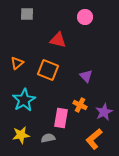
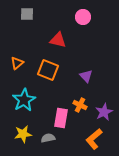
pink circle: moved 2 px left
yellow star: moved 2 px right, 1 px up
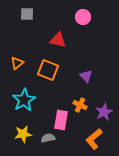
pink rectangle: moved 2 px down
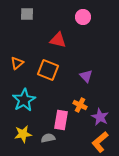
purple star: moved 4 px left, 5 px down; rotated 18 degrees counterclockwise
orange L-shape: moved 6 px right, 3 px down
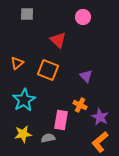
red triangle: rotated 30 degrees clockwise
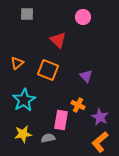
orange cross: moved 2 px left
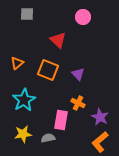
purple triangle: moved 8 px left, 2 px up
orange cross: moved 2 px up
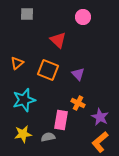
cyan star: rotated 15 degrees clockwise
gray semicircle: moved 1 px up
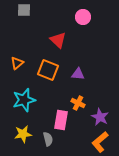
gray square: moved 3 px left, 4 px up
purple triangle: rotated 40 degrees counterclockwise
gray semicircle: moved 2 px down; rotated 88 degrees clockwise
